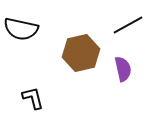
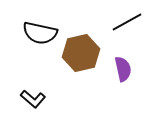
black line: moved 1 px left, 3 px up
black semicircle: moved 19 px right, 4 px down
black L-shape: moved 1 px down; rotated 145 degrees clockwise
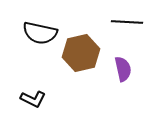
black line: rotated 32 degrees clockwise
black L-shape: rotated 15 degrees counterclockwise
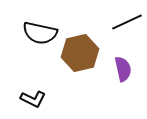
black line: rotated 28 degrees counterclockwise
brown hexagon: moved 1 px left
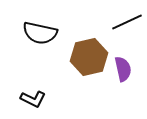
brown hexagon: moved 9 px right, 4 px down
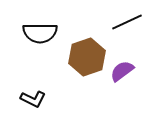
black semicircle: rotated 12 degrees counterclockwise
brown hexagon: moved 2 px left; rotated 6 degrees counterclockwise
purple semicircle: moved 1 px left, 2 px down; rotated 115 degrees counterclockwise
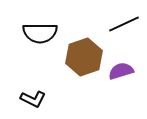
black line: moved 3 px left, 2 px down
brown hexagon: moved 3 px left
purple semicircle: moved 1 px left; rotated 20 degrees clockwise
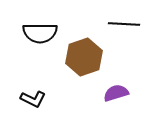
black line: rotated 28 degrees clockwise
purple semicircle: moved 5 px left, 22 px down
